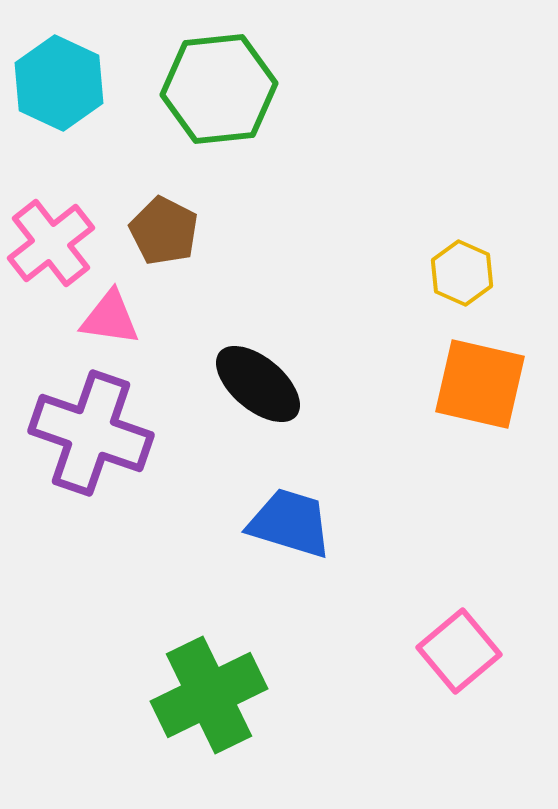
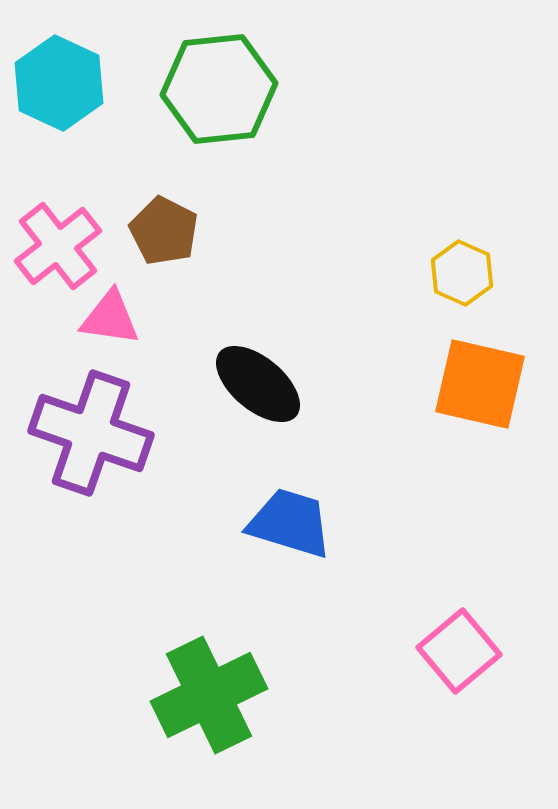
pink cross: moved 7 px right, 3 px down
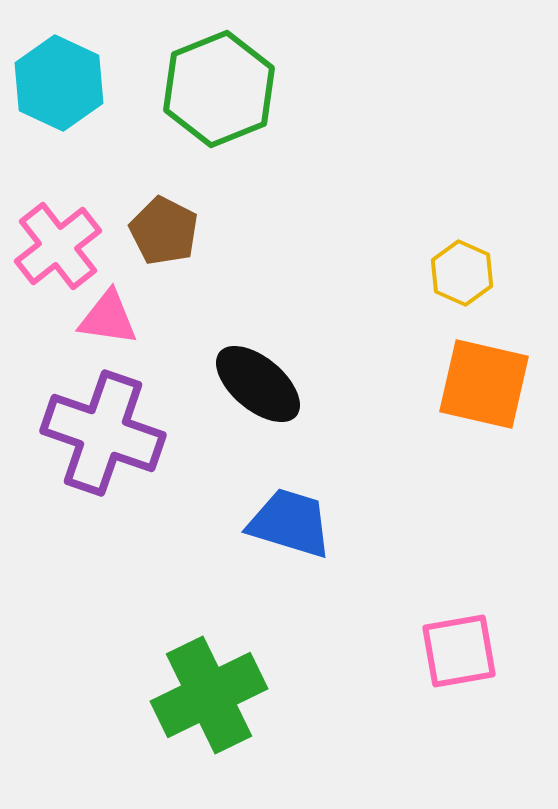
green hexagon: rotated 16 degrees counterclockwise
pink triangle: moved 2 px left
orange square: moved 4 px right
purple cross: moved 12 px right
pink square: rotated 30 degrees clockwise
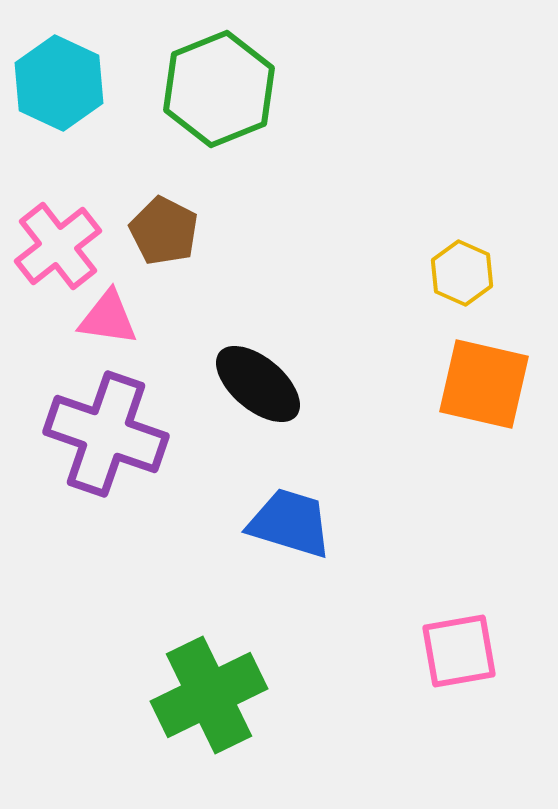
purple cross: moved 3 px right, 1 px down
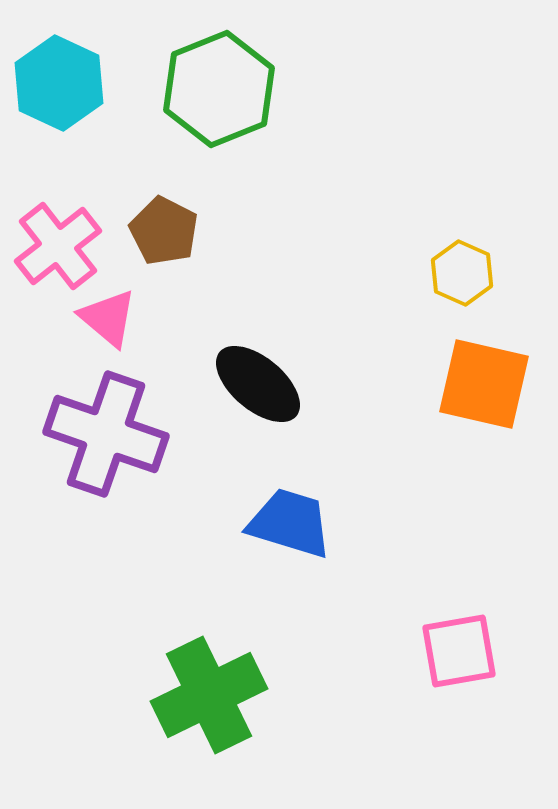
pink triangle: rotated 32 degrees clockwise
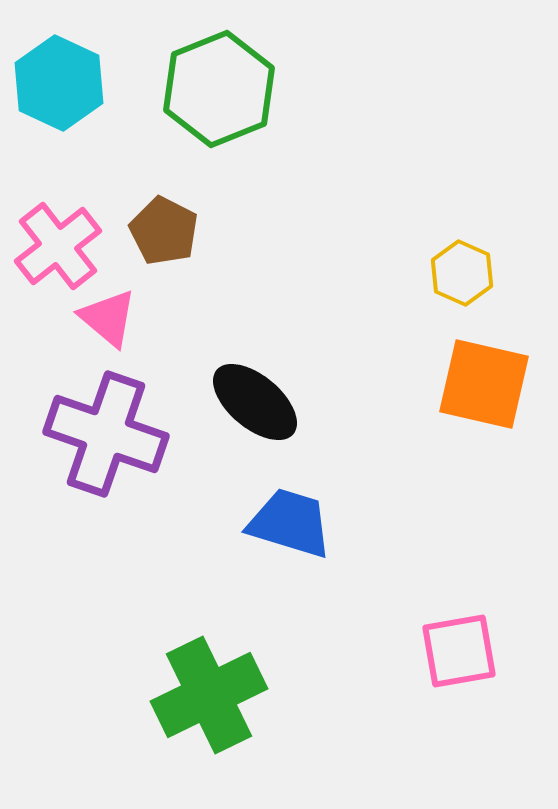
black ellipse: moved 3 px left, 18 px down
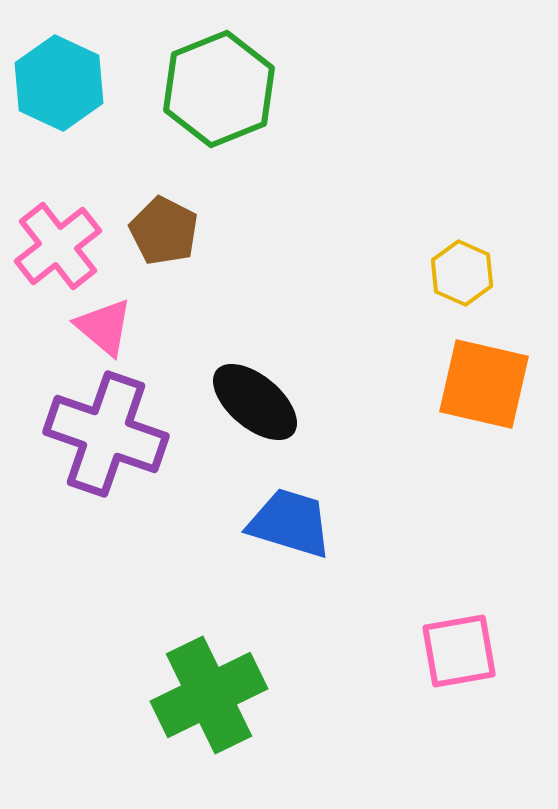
pink triangle: moved 4 px left, 9 px down
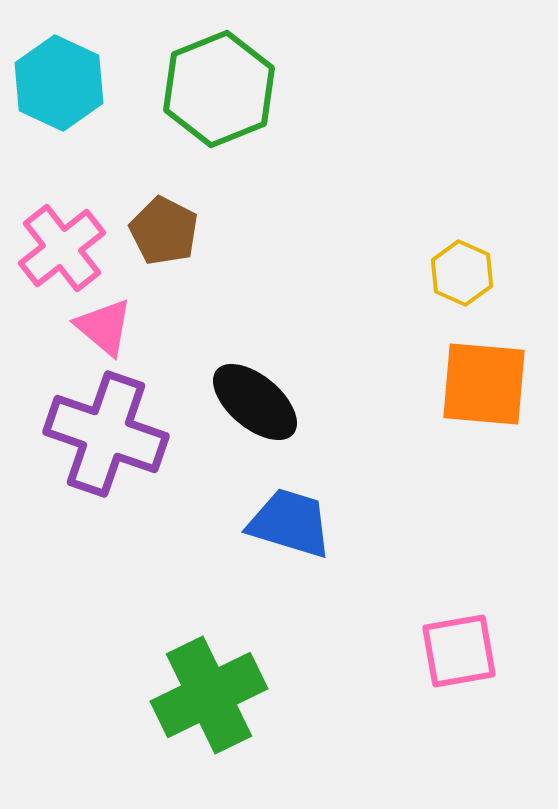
pink cross: moved 4 px right, 2 px down
orange square: rotated 8 degrees counterclockwise
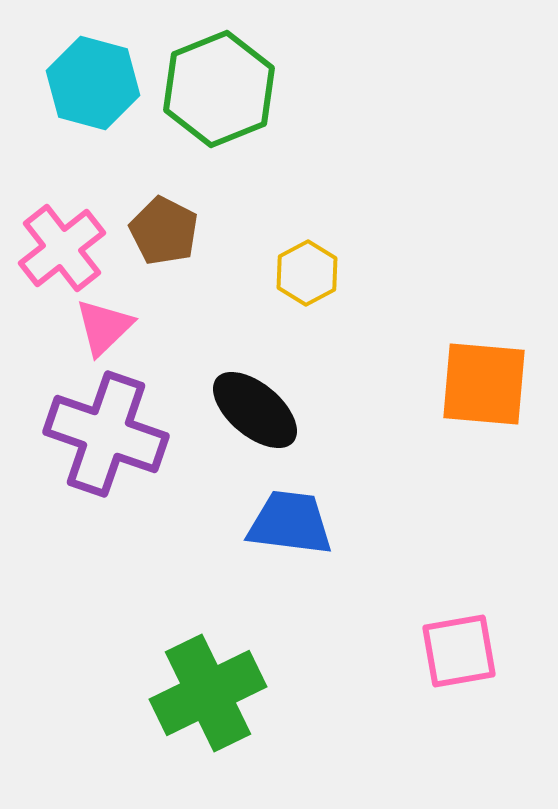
cyan hexagon: moved 34 px right; rotated 10 degrees counterclockwise
yellow hexagon: moved 155 px left; rotated 8 degrees clockwise
pink triangle: rotated 36 degrees clockwise
black ellipse: moved 8 px down
blue trapezoid: rotated 10 degrees counterclockwise
green cross: moved 1 px left, 2 px up
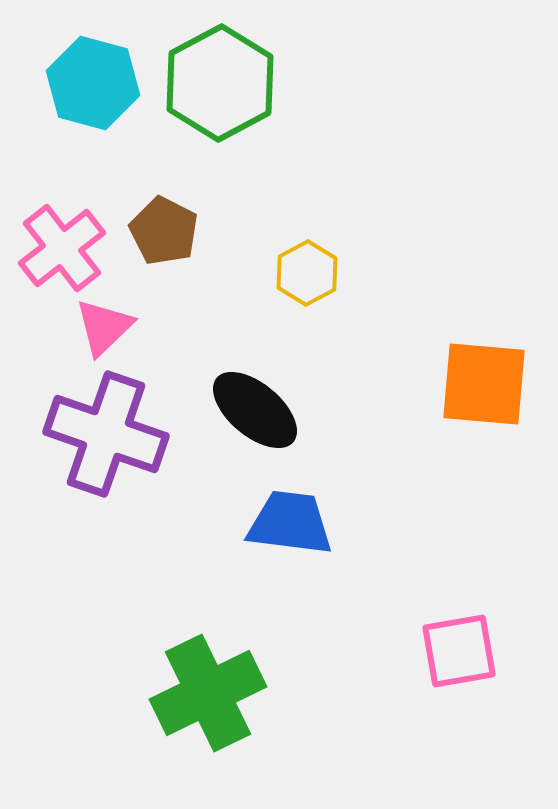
green hexagon: moved 1 px right, 6 px up; rotated 6 degrees counterclockwise
